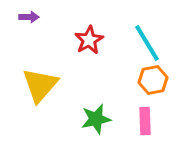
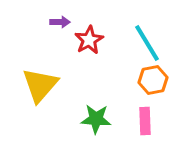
purple arrow: moved 31 px right, 5 px down
green star: rotated 16 degrees clockwise
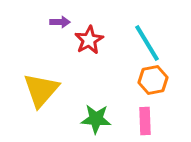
yellow triangle: moved 1 px right, 5 px down
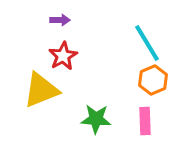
purple arrow: moved 2 px up
red star: moved 26 px left, 16 px down
orange hexagon: rotated 12 degrees counterclockwise
yellow triangle: rotated 27 degrees clockwise
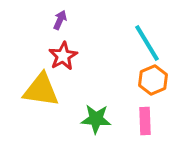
purple arrow: rotated 66 degrees counterclockwise
yellow triangle: rotated 30 degrees clockwise
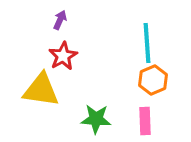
cyan line: rotated 27 degrees clockwise
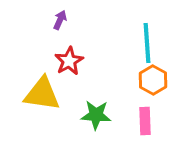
red star: moved 6 px right, 5 px down
orange hexagon: rotated 8 degrees counterclockwise
yellow triangle: moved 1 px right, 4 px down
green star: moved 4 px up
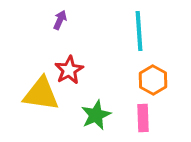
cyan line: moved 8 px left, 12 px up
red star: moved 9 px down
yellow triangle: moved 1 px left
green star: rotated 28 degrees counterclockwise
pink rectangle: moved 2 px left, 3 px up
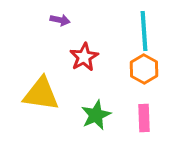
purple arrow: rotated 78 degrees clockwise
cyan line: moved 5 px right
red star: moved 15 px right, 13 px up
orange hexagon: moved 9 px left, 11 px up
pink rectangle: moved 1 px right
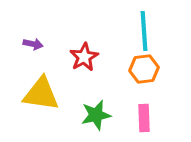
purple arrow: moved 27 px left, 24 px down
orange hexagon: rotated 24 degrees clockwise
green star: rotated 12 degrees clockwise
